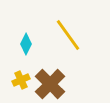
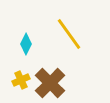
yellow line: moved 1 px right, 1 px up
brown cross: moved 1 px up
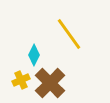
cyan diamond: moved 8 px right, 11 px down
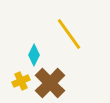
yellow cross: moved 1 px down
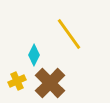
yellow cross: moved 4 px left
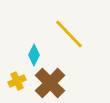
yellow line: rotated 8 degrees counterclockwise
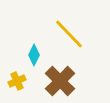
brown cross: moved 10 px right, 2 px up
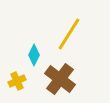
yellow line: rotated 76 degrees clockwise
brown cross: moved 2 px up; rotated 8 degrees counterclockwise
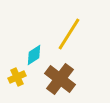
cyan diamond: rotated 30 degrees clockwise
yellow cross: moved 4 px up
